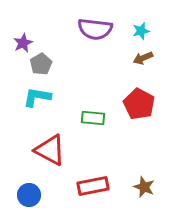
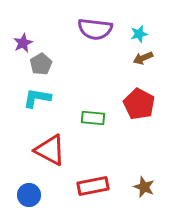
cyan star: moved 2 px left, 3 px down
cyan L-shape: moved 1 px down
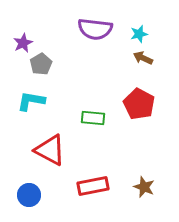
brown arrow: rotated 48 degrees clockwise
cyan L-shape: moved 6 px left, 3 px down
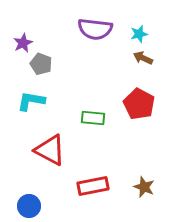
gray pentagon: rotated 20 degrees counterclockwise
blue circle: moved 11 px down
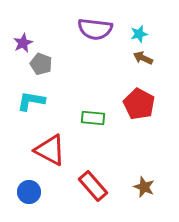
red rectangle: rotated 60 degrees clockwise
blue circle: moved 14 px up
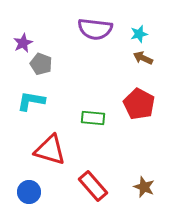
red triangle: rotated 12 degrees counterclockwise
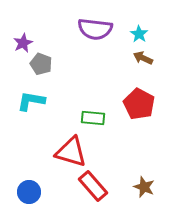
cyan star: rotated 24 degrees counterclockwise
red triangle: moved 21 px right, 2 px down
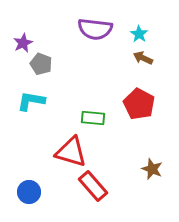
brown star: moved 8 px right, 18 px up
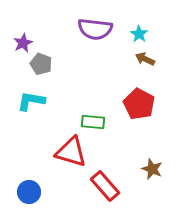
brown arrow: moved 2 px right, 1 px down
green rectangle: moved 4 px down
red rectangle: moved 12 px right
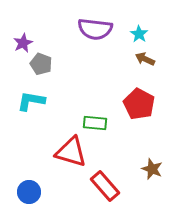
green rectangle: moved 2 px right, 1 px down
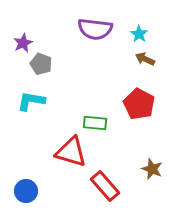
blue circle: moved 3 px left, 1 px up
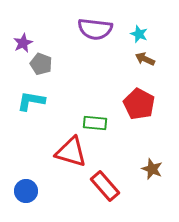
cyan star: rotated 12 degrees counterclockwise
